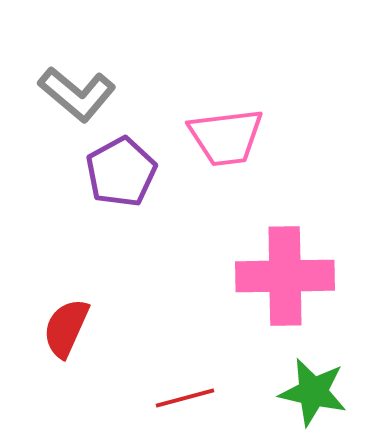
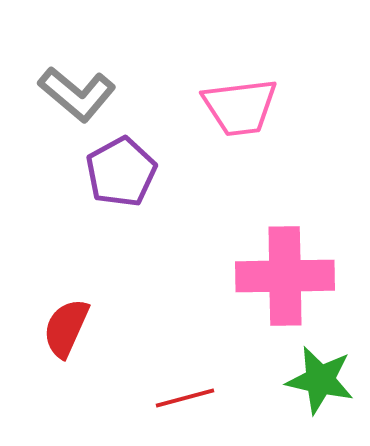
pink trapezoid: moved 14 px right, 30 px up
green star: moved 7 px right, 12 px up
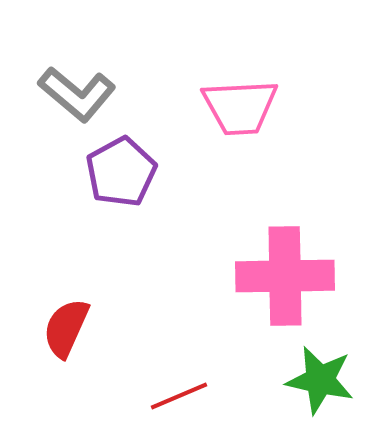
pink trapezoid: rotated 4 degrees clockwise
red line: moved 6 px left, 2 px up; rotated 8 degrees counterclockwise
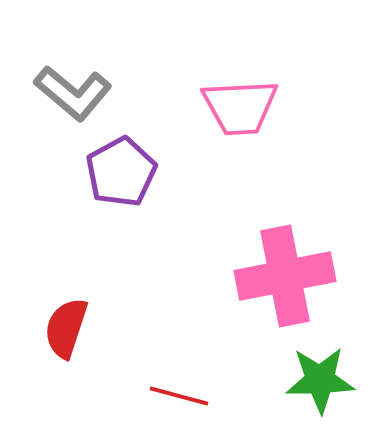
gray L-shape: moved 4 px left, 1 px up
pink cross: rotated 10 degrees counterclockwise
red semicircle: rotated 6 degrees counterclockwise
green star: rotated 14 degrees counterclockwise
red line: rotated 38 degrees clockwise
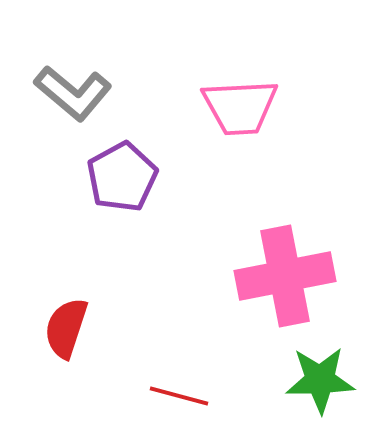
purple pentagon: moved 1 px right, 5 px down
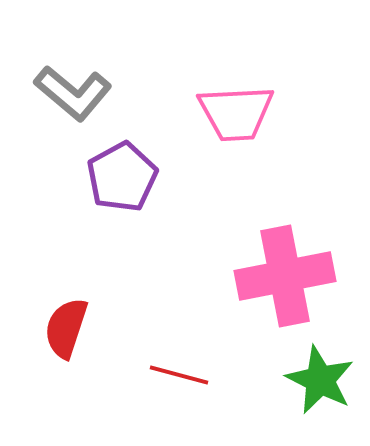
pink trapezoid: moved 4 px left, 6 px down
green star: rotated 28 degrees clockwise
red line: moved 21 px up
